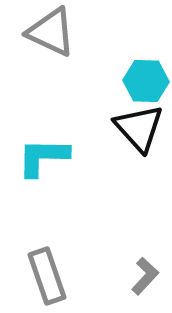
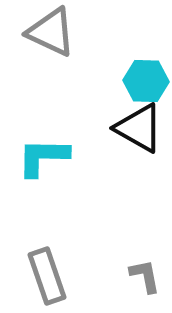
black triangle: rotated 18 degrees counterclockwise
gray L-shape: rotated 54 degrees counterclockwise
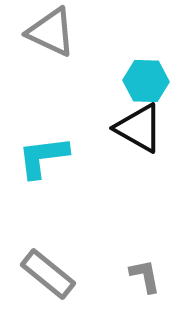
cyan L-shape: rotated 8 degrees counterclockwise
gray rectangle: moved 1 px right, 2 px up; rotated 32 degrees counterclockwise
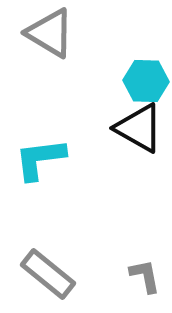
gray triangle: moved 1 px left, 1 px down; rotated 6 degrees clockwise
cyan L-shape: moved 3 px left, 2 px down
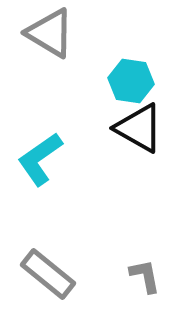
cyan hexagon: moved 15 px left; rotated 6 degrees clockwise
cyan L-shape: rotated 28 degrees counterclockwise
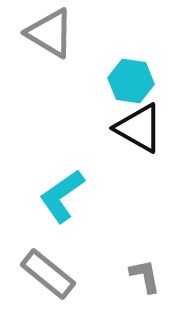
cyan L-shape: moved 22 px right, 37 px down
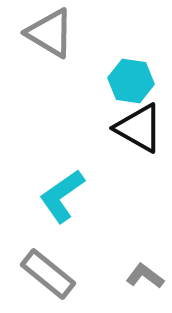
gray L-shape: rotated 42 degrees counterclockwise
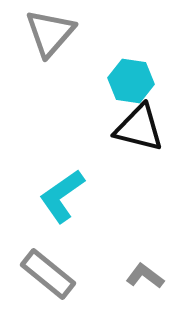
gray triangle: rotated 40 degrees clockwise
black triangle: rotated 16 degrees counterclockwise
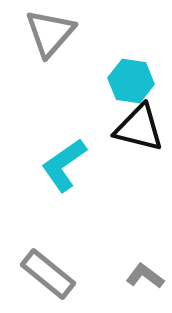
cyan L-shape: moved 2 px right, 31 px up
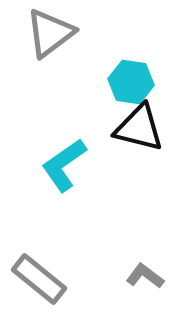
gray triangle: rotated 12 degrees clockwise
cyan hexagon: moved 1 px down
gray rectangle: moved 9 px left, 5 px down
